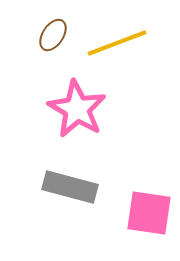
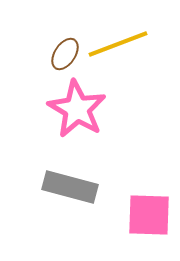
brown ellipse: moved 12 px right, 19 px down
yellow line: moved 1 px right, 1 px down
pink square: moved 2 px down; rotated 6 degrees counterclockwise
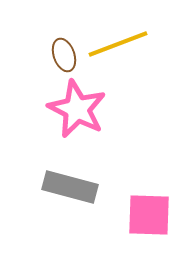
brown ellipse: moved 1 px left, 1 px down; rotated 52 degrees counterclockwise
pink star: rotated 4 degrees counterclockwise
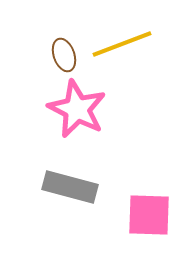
yellow line: moved 4 px right
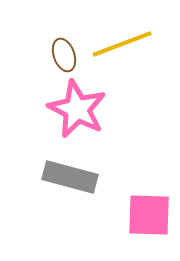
gray rectangle: moved 10 px up
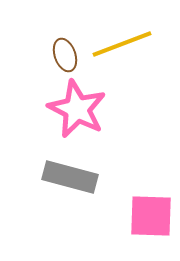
brown ellipse: moved 1 px right
pink square: moved 2 px right, 1 px down
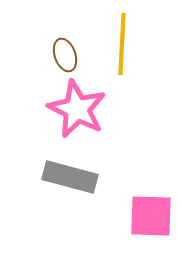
yellow line: rotated 66 degrees counterclockwise
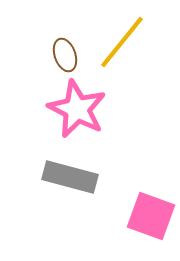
yellow line: moved 2 px up; rotated 36 degrees clockwise
pink square: rotated 18 degrees clockwise
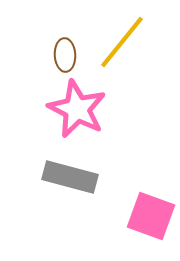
brown ellipse: rotated 16 degrees clockwise
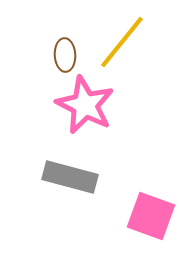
pink star: moved 8 px right, 4 px up
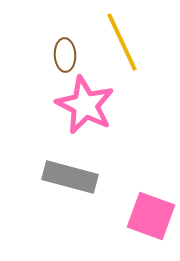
yellow line: rotated 64 degrees counterclockwise
